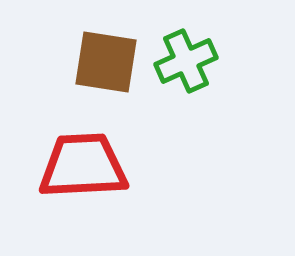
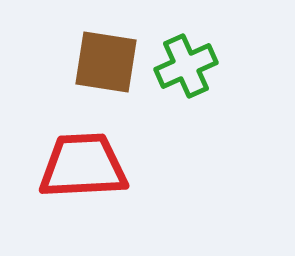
green cross: moved 5 px down
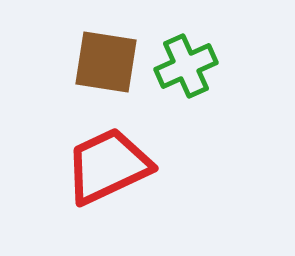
red trapezoid: moved 25 px right; rotated 22 degrees counterclockwise
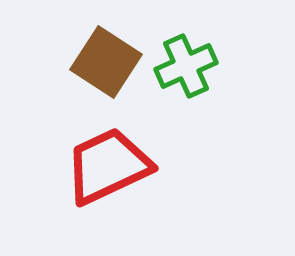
brown square: rotated 24 degrees clockwise
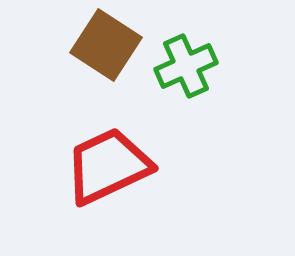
brown square: moved 17 px up
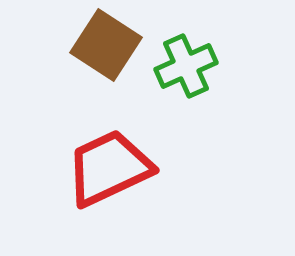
red trapezoid: moved 1 px right, 2 px down
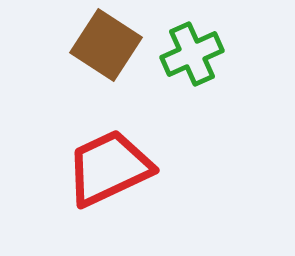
green cross: moved 6 px right, 12 px up
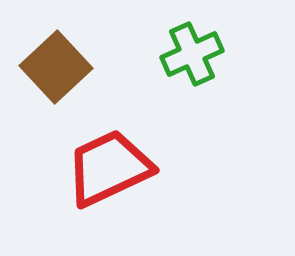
brown square: moved 50 px left, 22 px down; rotated 14 degrees clockwise
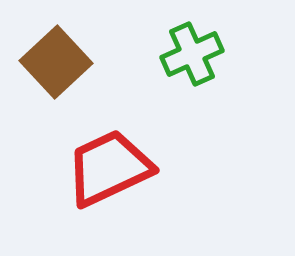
brown square: moved 5 px up
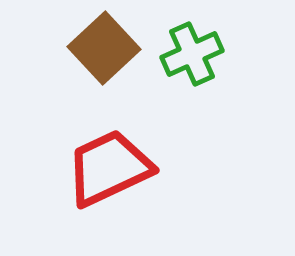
brown square: moved 48 px right, 14 px up
